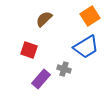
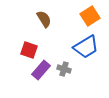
brown semicircle: rotated 102 degrees clockwise
purple rectangle: moved 9 px up
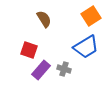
orange square: moved 1 px right
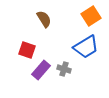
red square: moved 2 px left
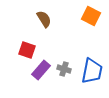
orange square: rotated 30 degrees counterclockwise
blue trapezoid: moved 6 px right, 24 px down; rotated 48 degrees counterclockwise
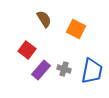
orange square: moved 15 px left, 13 px down
red square: rotated 18 degrees clockwise
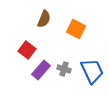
brown semicircle: rotated 54 degrees clockwise
blue trapezoid: rotated 36 degrees counterclockwise
